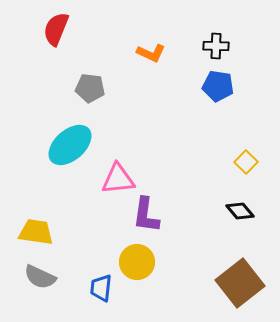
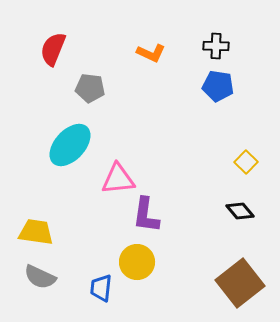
red semicircle: moved 3 px left, 20 px down
cyan ellipse: rotated 6 degrees counterclockwise
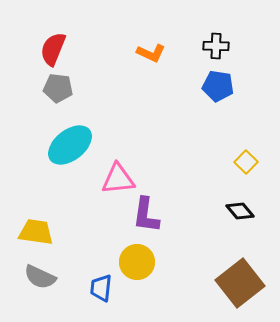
gray pentagon: moved 32 px left
cyan ellipse: rotated 9 degrees clockwise
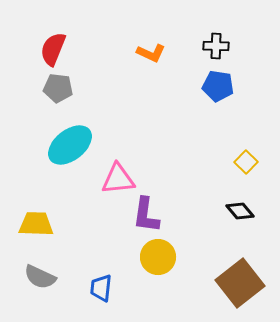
yellow trapezoid: moved 8 px up; rotated 6 degrees counterclockwise
yellow circle: moved 21 px right, 5 px up
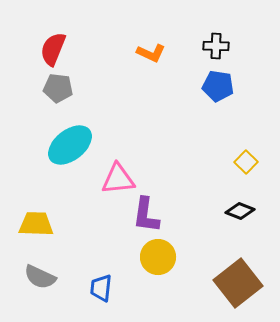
black diamond: rotated 28 degrees counterclockwise
brown square: moved 2 px left
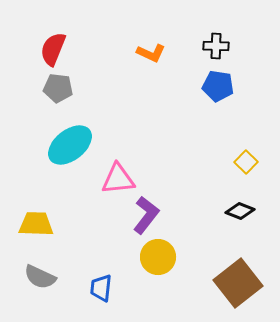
purple L-shape: rotated 150 degrees counterclockwise
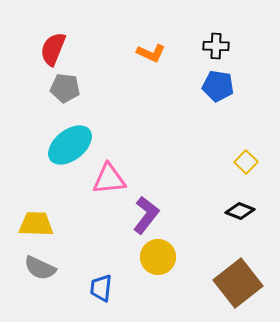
gray pentagon: moved 7 px right
pink triangle: moved 9 px left
gray semicircle: moved 9 px up
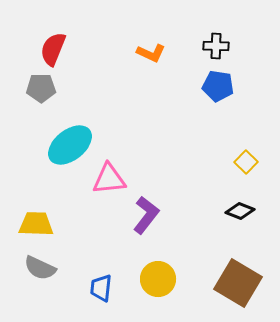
gray pentagon: moved 24 px left; rotated 8 degrees counterclockwise
yellow circle: moved 22 px down
brown square: rotated 21 degrees counterclockwise
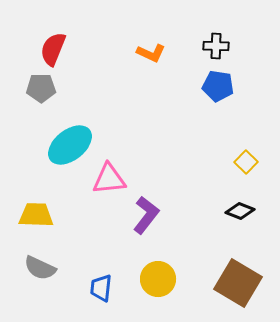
yellow trapezoid: moved 9 px up
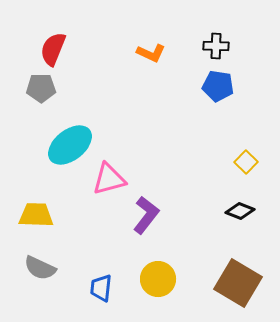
pink triangle: rotated 9 degrees counterclockwise
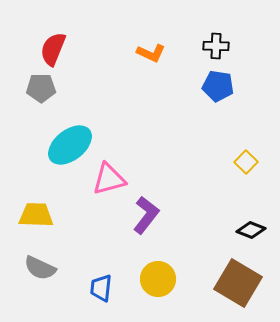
black diamond: moved 11 px right, 19 px down
